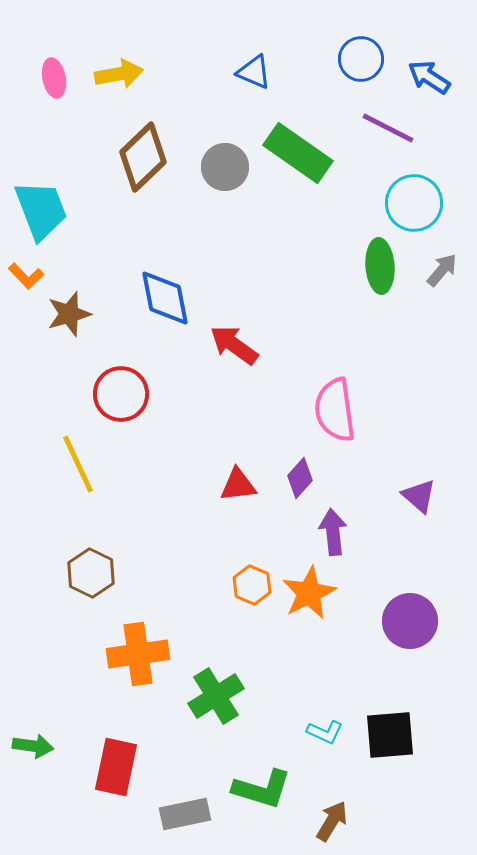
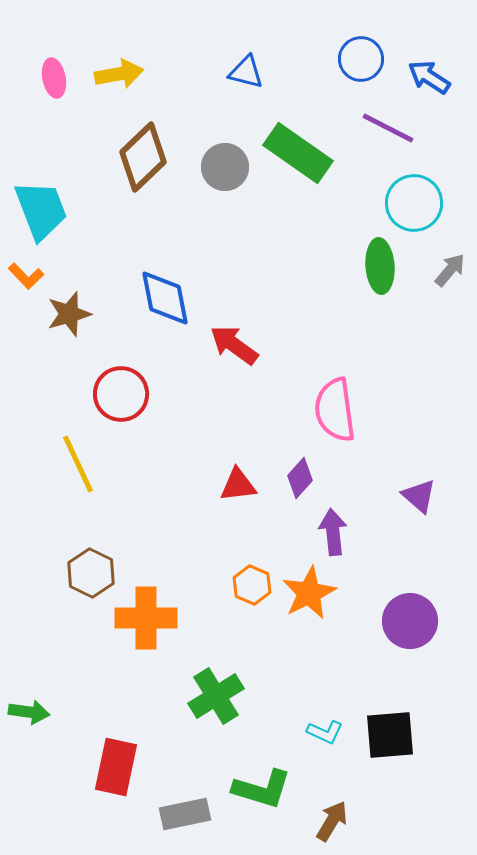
blue triangle: moved 8 px left; rotated 9 degrees counterclockwise
gray arrow: moved 8 px right
orange cross: moved 8 px right, 36 px up; rotated 8 degrees clockwise
green arrow: moved 4 px left, 34 px up
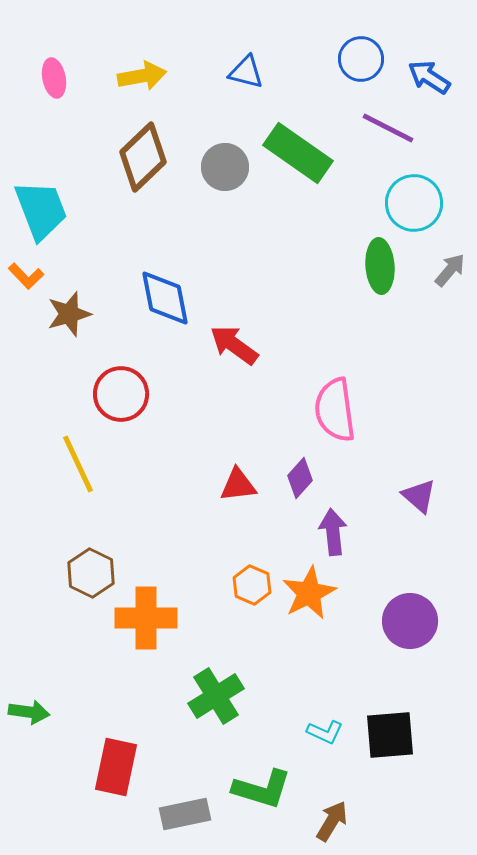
yellow arrow: moved 23 px right, 2 px down
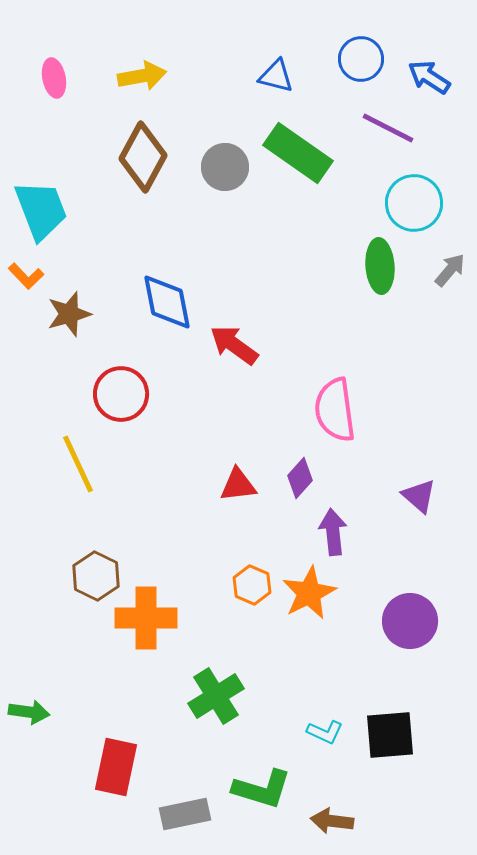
blue triangle: moved 30 px right, 4 px down
brown diamond: rotated 18 degrees counterclockwise
blue diamond: moved 2 px right, 4 px down
brown hexagon: moved 5 px right, 3 px down
brown arrow: rotated 114 degrees counterclockwise
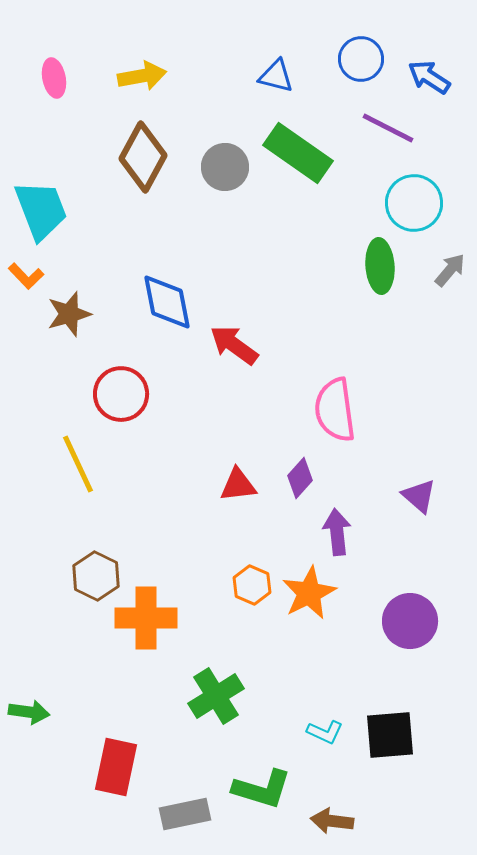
purple arrow: moved 4 px right
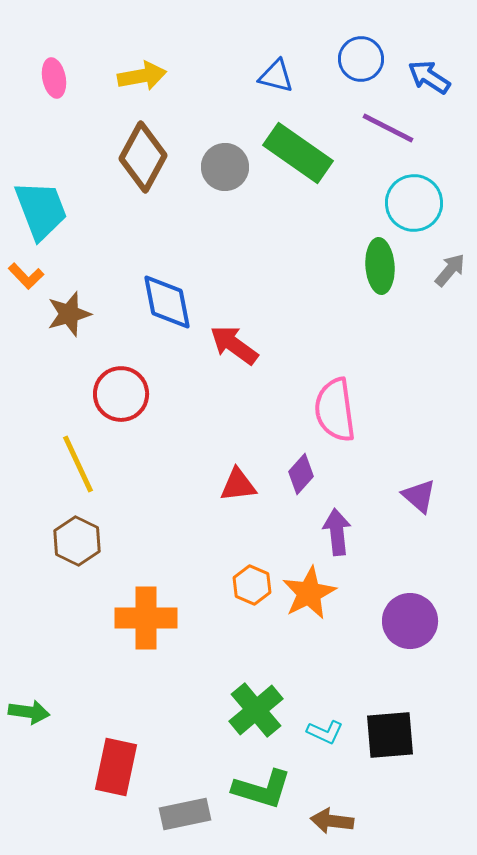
purple diamond: moved 1 px right, 4 px up
brown hexagon: moved 19 px left, 35 px up
green cross: moved 40 px right, 14 px down; rotated 8 degrees counterclockwise
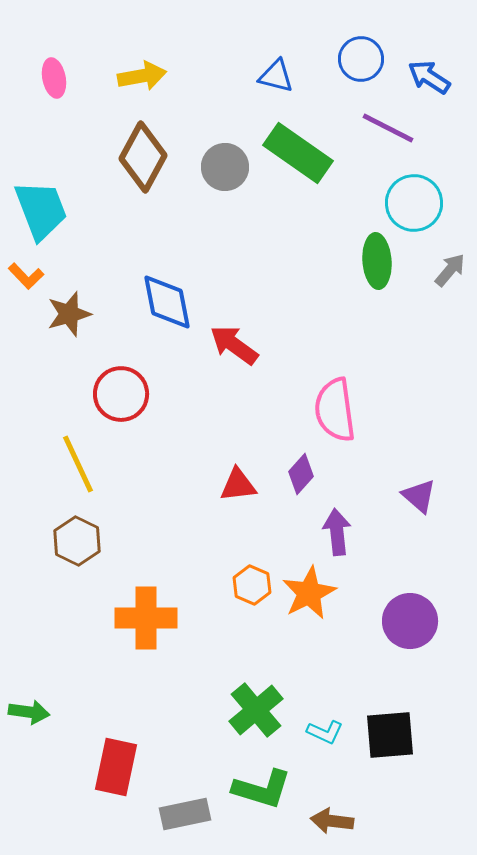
green ellipse: moved 3 px left, 5 px up
